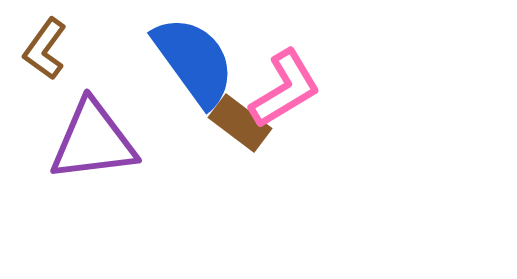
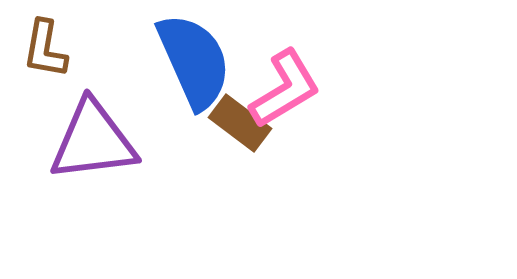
brown L-shape: rotated 26 degrees counterclockwise
blue semicircle: rotated 12 degrees clockwise
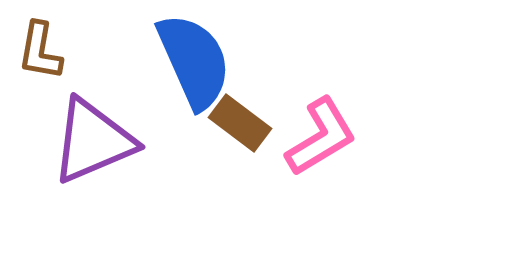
brown L-shape: moved 5 px left, 2 px down
pink L-shape: moved 36 px right, 48 px down
purple triangle: rotated 16 degrees counterclockwise
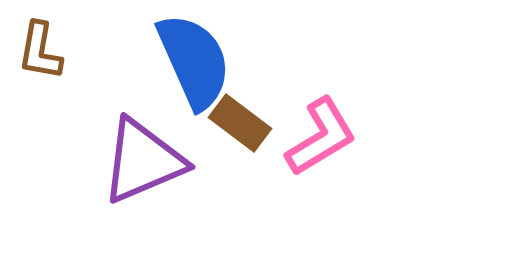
purple triangle: moved 50 px right, 20 px down
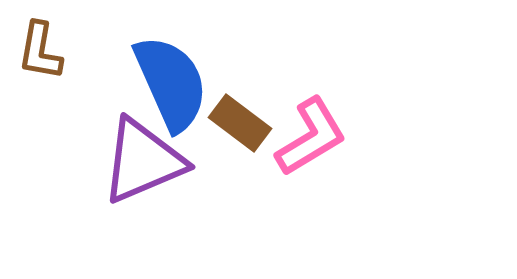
blue semicircle: moved 23 px left, 22 px down
pink L-shape: moved 10 px left
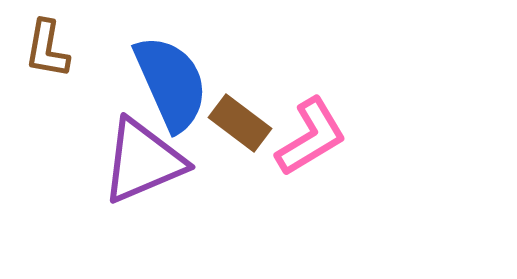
brown L-shape: moved 7 px right, 2 px up
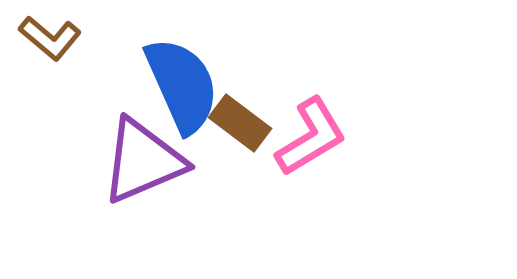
brown L-shape: moved 3 px right, 11 px up; rotated 60 degrees counterclockwise
blue semicircle: moved 11 px right, 2 px down
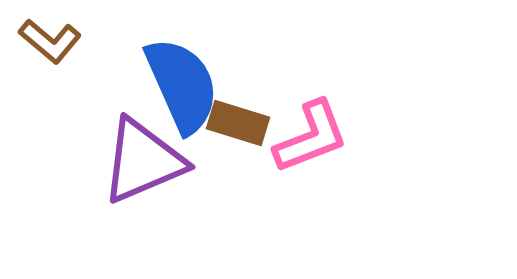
brown L-shape: moved 3 px down
brown rectangle: moved 2 px left; rotated 20 degrees counterclockwise
pink L-shape: rotated 10 degrees clockwise
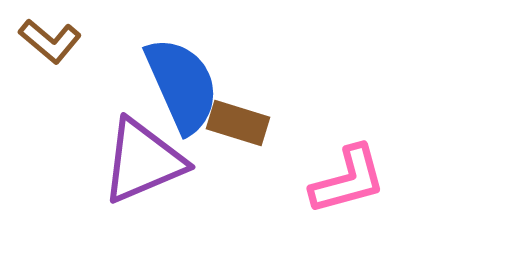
pink L-shape: moved 37 px right, 43 px down; rotated 6 degrees clockwise
